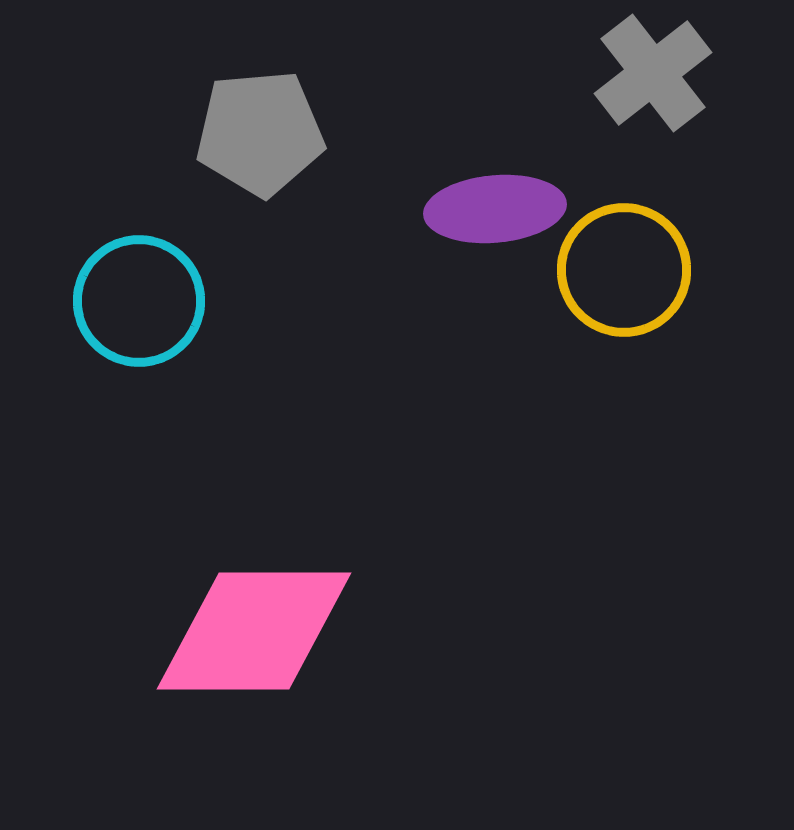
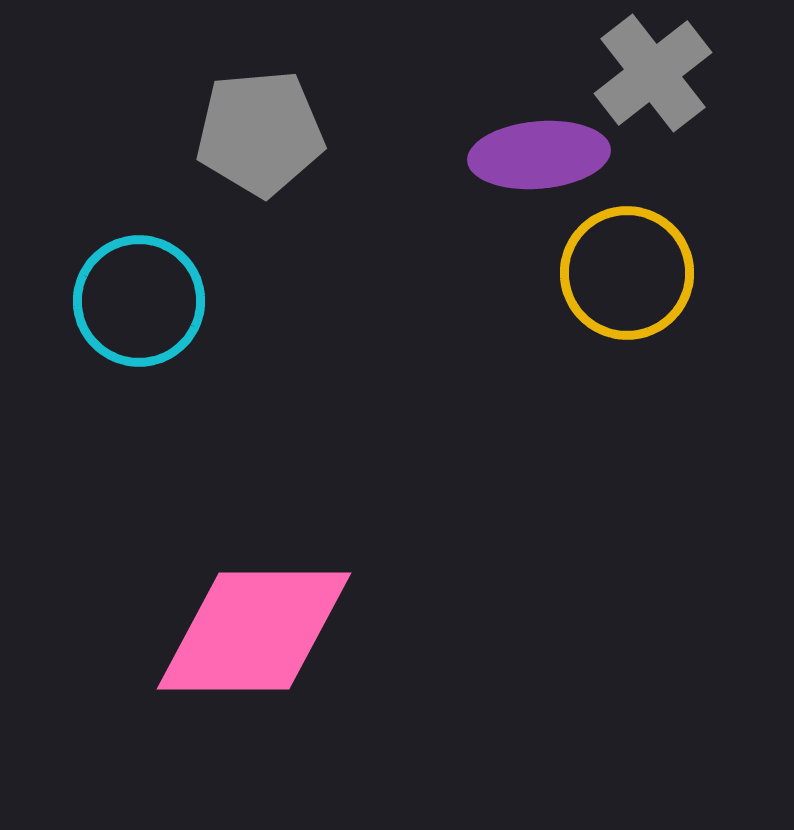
purple ellipse: moved 44 px right, 54 px up
yellow circle: moved 3 px right, 3 px down
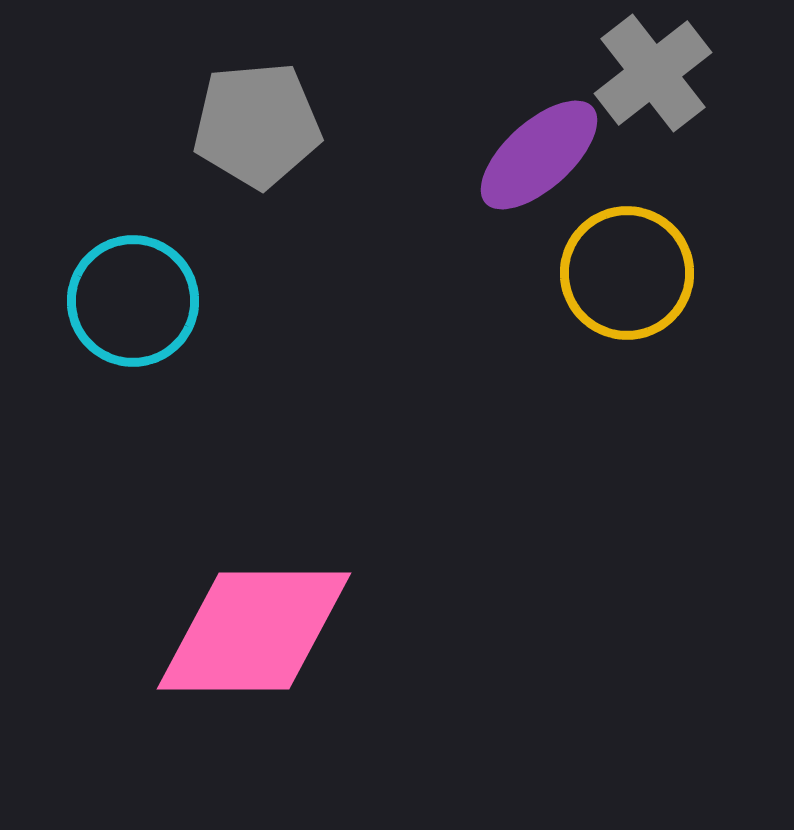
gray pentagon: moved 3 px left, 8 px up
purple ellipse: rotated 37 degrees counterclockwise
cyan circle: moved 6 px left
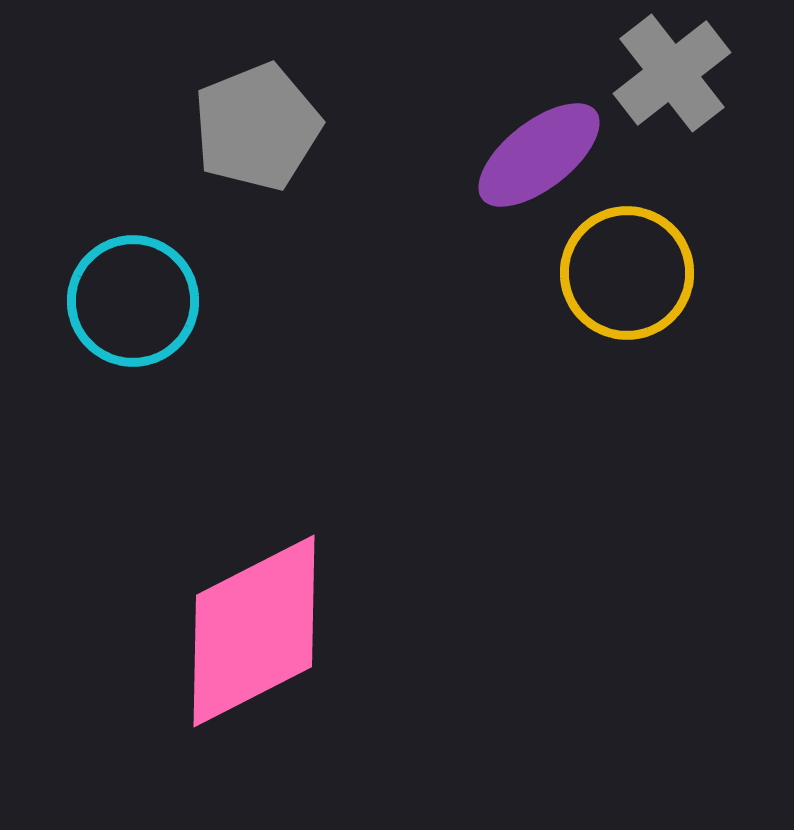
gray cross: moved 19 px right
gray pentagon: moved 2 px down; rotated 17 degrees counterclockwise
purple ellipse: rotated 4 degrees clockwise
pink diamond: rotated 27 degrees counterclockwise
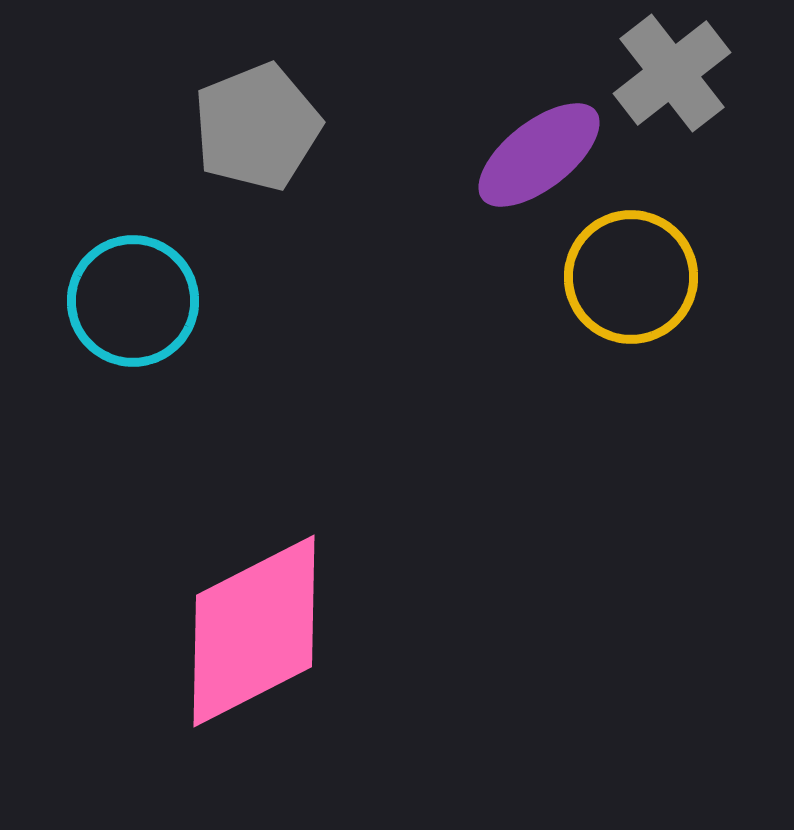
yellow circle: moved 4 px right, 4 px down
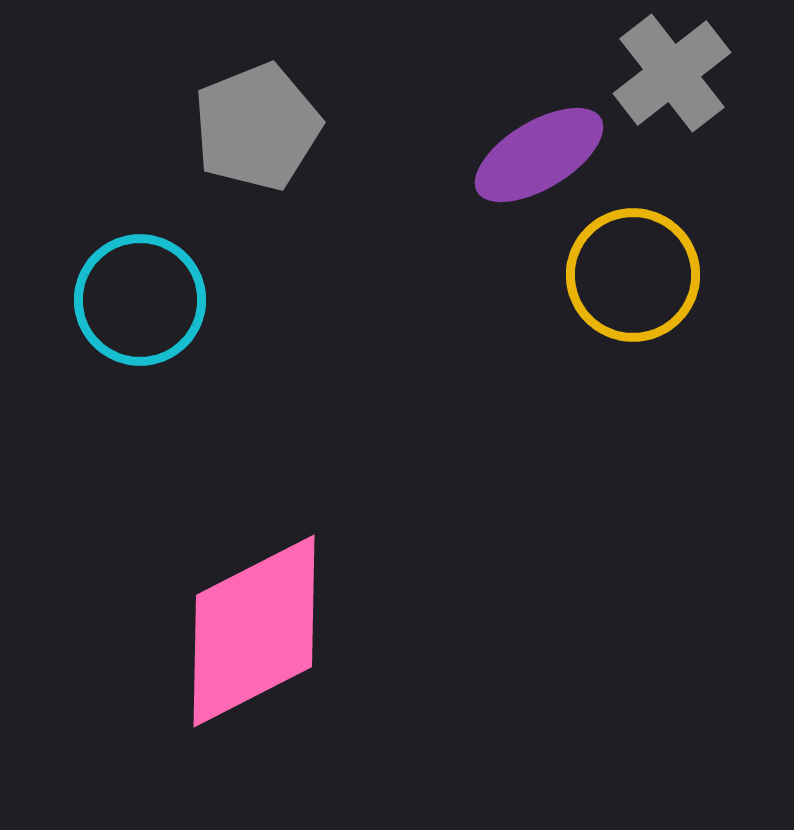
purple ellipse: rotated 7 degrees clockwise
yellow circle: moved 2 px right, 2 px up
cyan circle: moved 7 px right, 1 px up
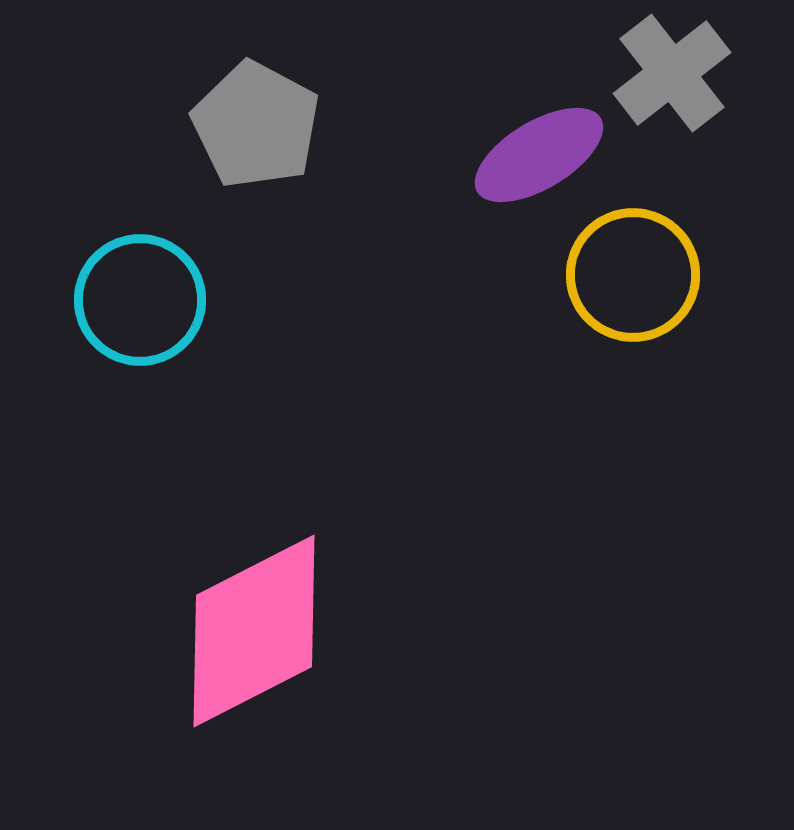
gray pentagon: moved 1 px left, 2 px up; rotated 22 degrees counterclockwise
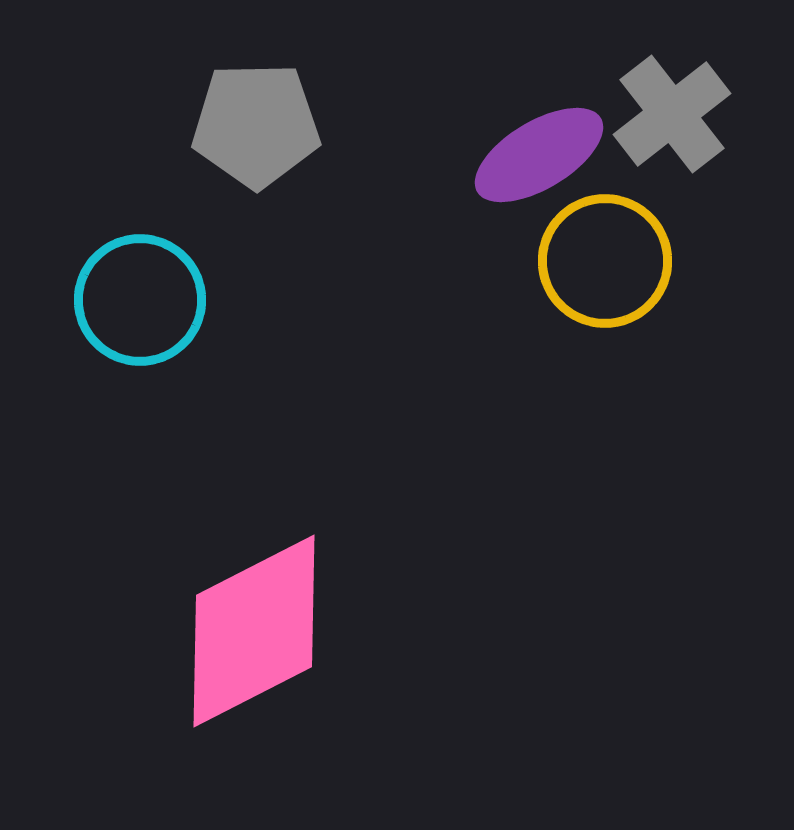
gray cross: moved 41 px down
gray pentagon: rotated 29 degrees counterclockwise
yellow circle: moved 28 px left, 14 px up
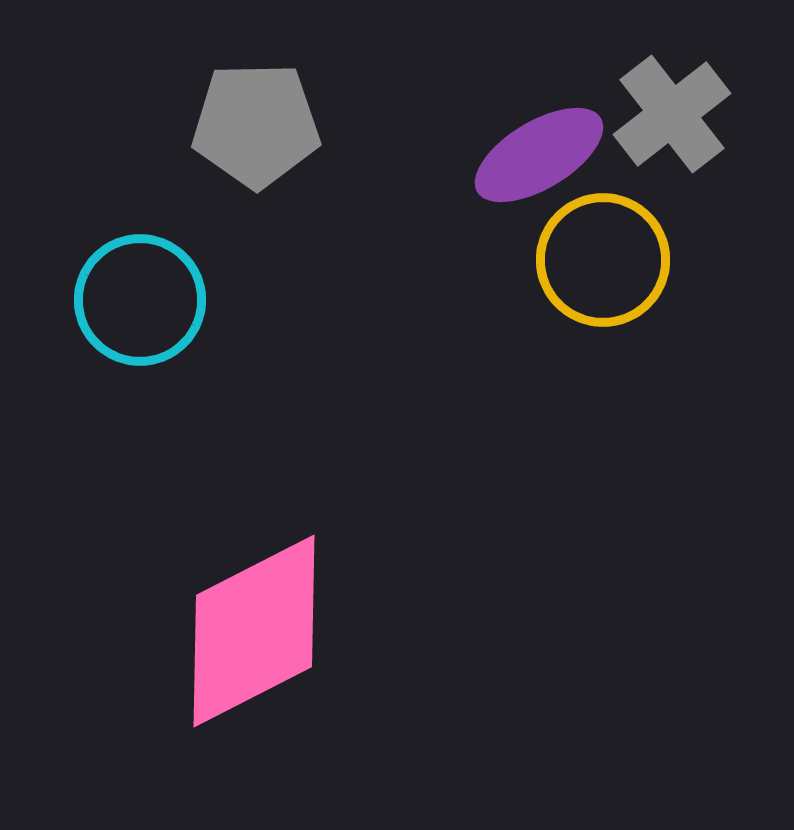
yellow circle: moved 2 px left, 1 px up
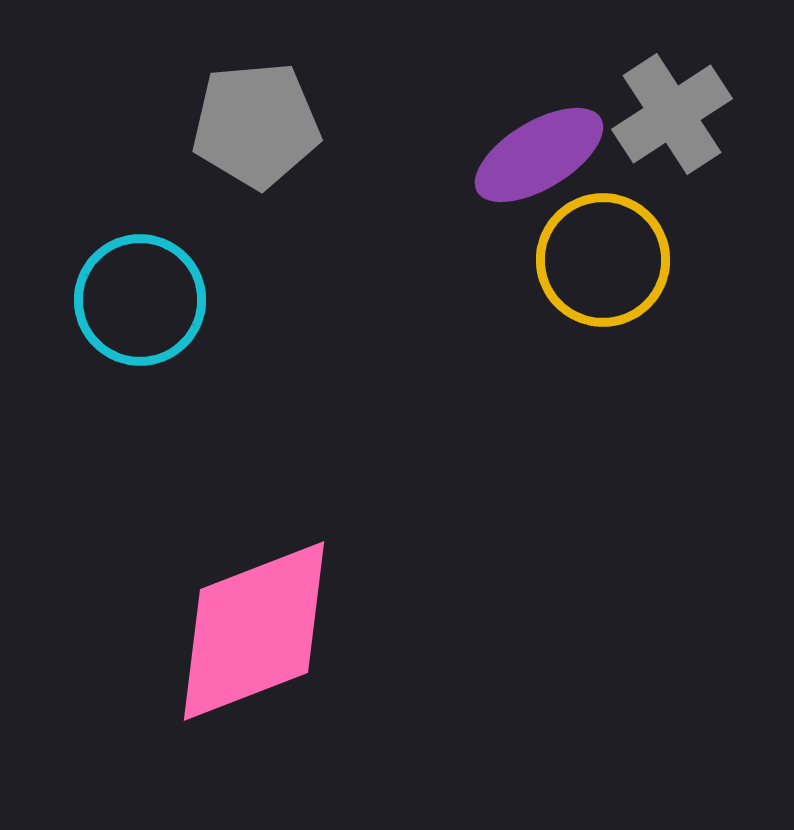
gray cross: rotated 5 degrees clockwise
gray pentagon: rotated 4 degrees counterclockwise
pink diamond: rotated 6 degrees clockwise
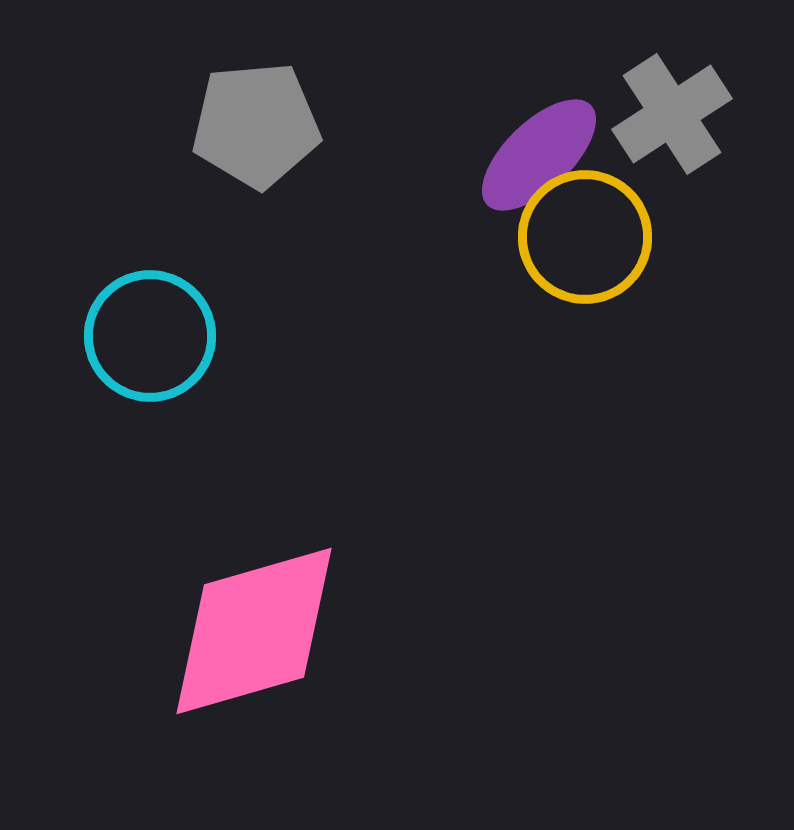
purple ellipse: rotated 13 degrees counterclockwise
yellow circle: moved 18 px left, 23 px up
cyan circle: moved 10 px right, 36 px down
pink diamond: rotated 5 degrees clockwise
